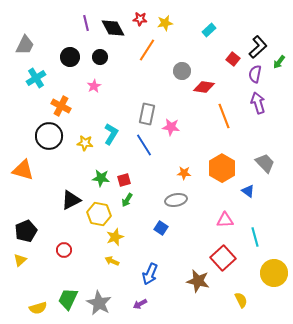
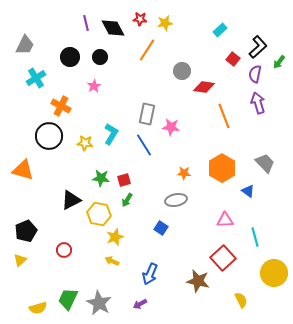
cyan rectangle at (209, 30): moved 11 px right
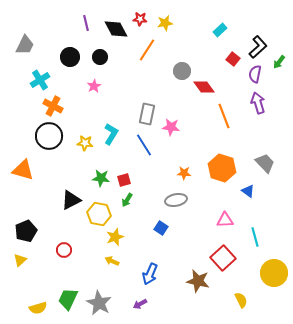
black diamond at (113, 28): moved 3 px right, 1 px down
cyan cross at (36, 78): moved 4 px right, 2 px down
red diamond at (204, 87): rotated 45 degrees clockwise
orange cross at (61, 106): moved 8 px left
orange hexagon at (222, 168): rotated 12 degrees counterclockwise
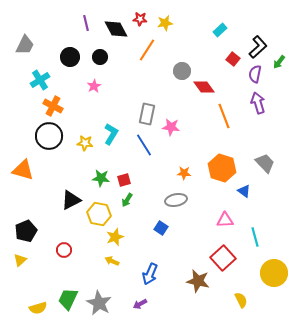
blue triangle at (248, 191): moved 4 px left
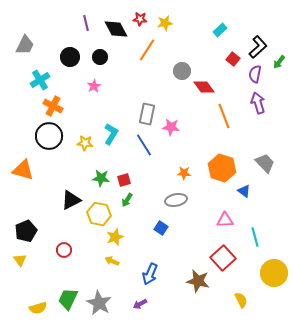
yellow triangle at (20, 260): rotated 24 degrees counterclockwise
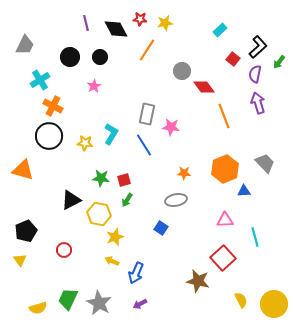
orange hexagon at (222, 168): moved 3 px right, 1 px down; rotated 20 degrees clockwise
blue triangle at (244, 191): rotated 40 degrees counterclockwise
yellow circle at (274, 273): moved 31 px down
blue arrow at (150, 274): moved 14 px left, 1 px up
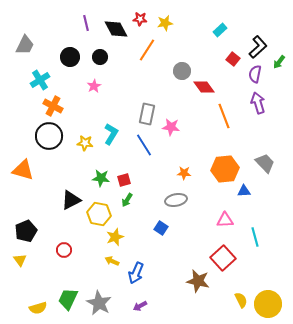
orange hexagon at (225, 169): rotated 16 degrees clockwise
purple arrow at (140, 304): moved 2 px down
yellow circle at (274, 304): moved 6 px left
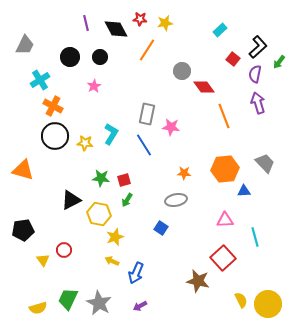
black circle at (49, 136): moved 6 px right
black pentagon at (26, 231): moved 3 px left, 1 px up; rotated 15 degrees clockwise
yellow triangle at (20, 260): moved 23 px right
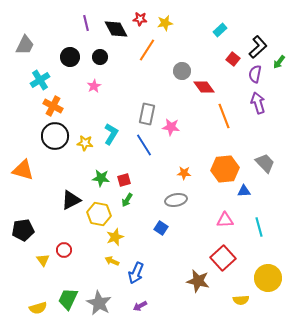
cyan line at (255, 237): moved 4 px right, 10 px up
yellow semicircle at (241, 300): rotated 112 degrees clockwise
yellow circle at (268, 304): moved 26 px up
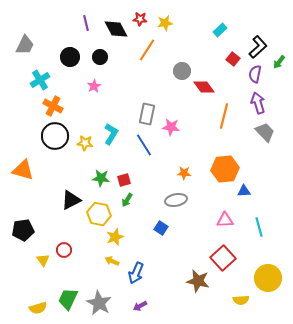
orange line at (224, 116): rotated 35 degrees clockwise
gray trapezoid at (265, 163): moved 31 px up
